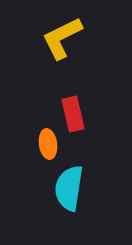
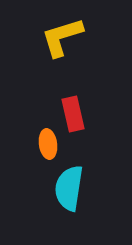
yellow L-shape: moved 1 px up; rotated 9 degrees clockwise
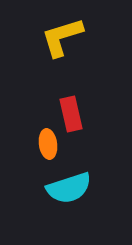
red rectangle: moved 2 px left
cyan semicircle: rotated 117 degrees counterclockwise
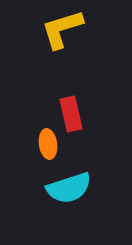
yellow L-shape: moved 8 px up
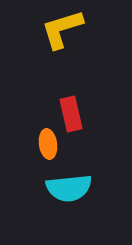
cyan semicircle: rotated 12 degrees clockwise
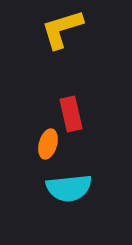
orange ellipse: rotated 24 degrees clockwise
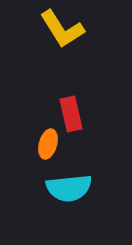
yellow L-shape: rotated 105 degrees counterclockwise
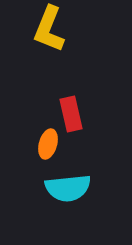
yellow L-shape: moved 13 px left; rotated 54 degrees clockwise
cyan semicircle: moved 1 px left
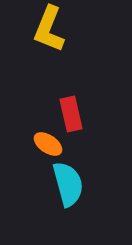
orange ellipse: rotated 72 degrees counterclockwise
cyan semicircle: moved 4 px up; rotated 99 degrees counterclockwise
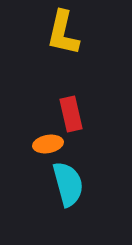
yellow L-shape: moved 14 px right, 4 px down; rotated 9 degrees counterclockwise
orange ellipse: rotated 44 degrees counterclockwise
